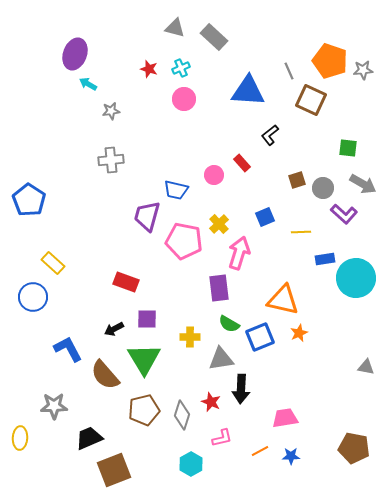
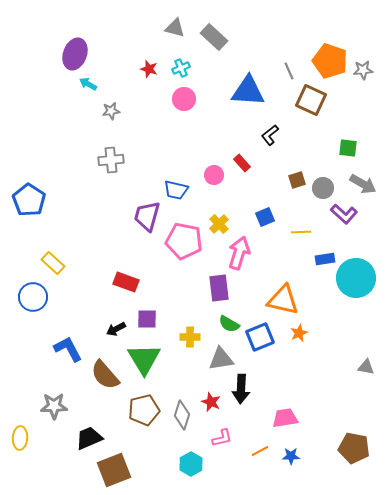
black arrow at (114, 329): moved 2 px right
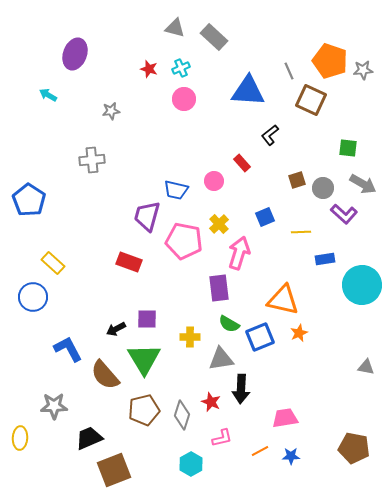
cyan arrow at (88, 84): moved 40 px left, 11 px down
gray cross at (111, 160): moved 19 px left
pink circle at (214, 175): moved 6 px down
cyan circle at (356, 278): moved 6 px right, 7 px down
red rectangle at (126, 282): moved 3 px right, 20 px up
